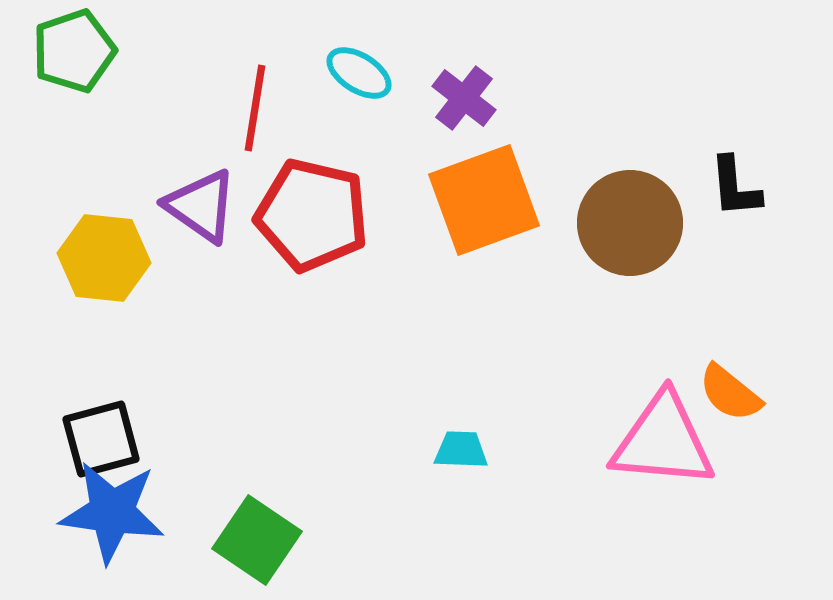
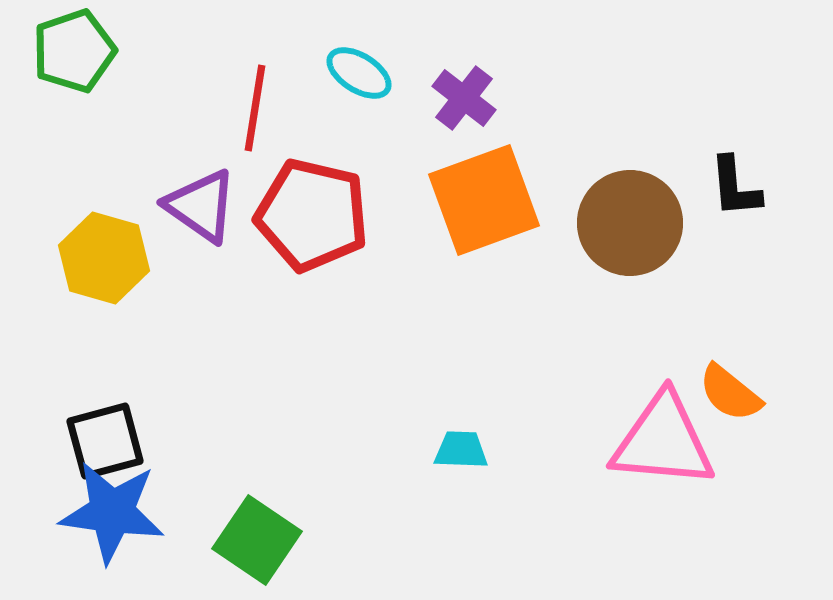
yellow hexagon: rotated 10 degrees clockwise
black square: moved 4 px right, 2 px down
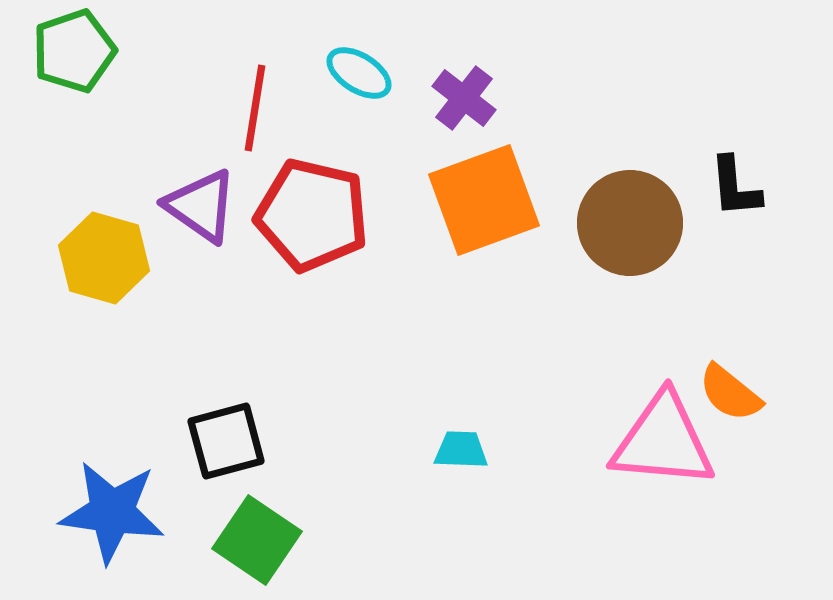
black square: moved 121 px right
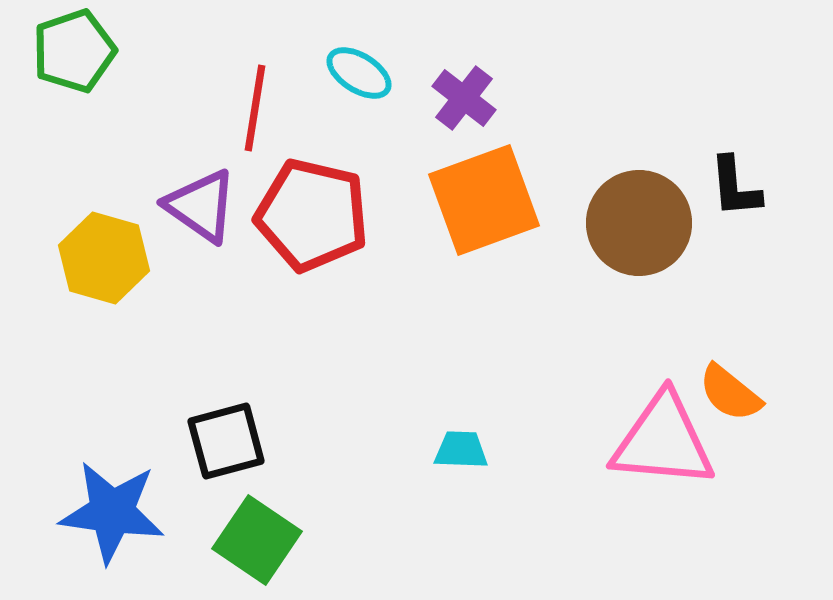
brown circle: moved 9 px right
